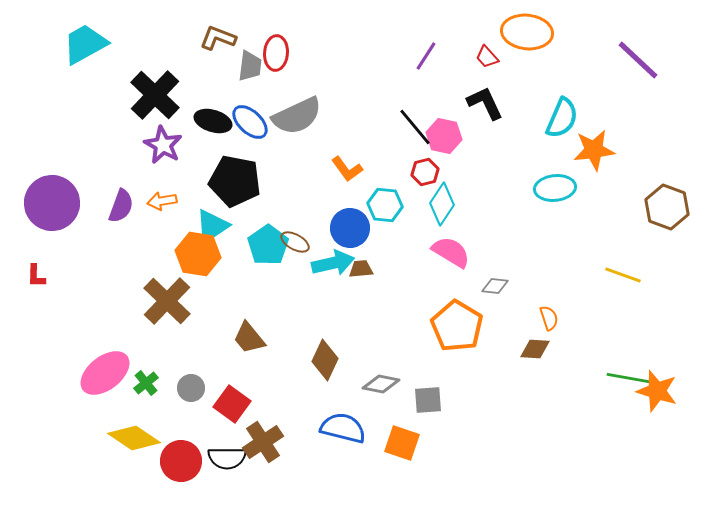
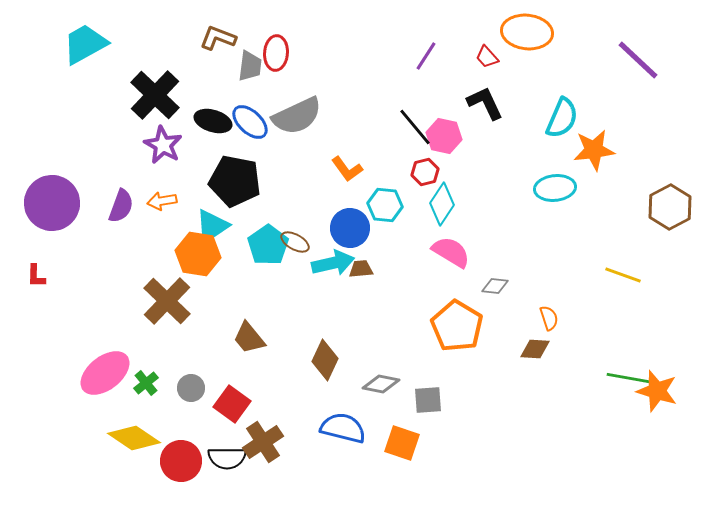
brown hexagon at (667, 207): moved 3 px right; rotated 12 degrees clockwise
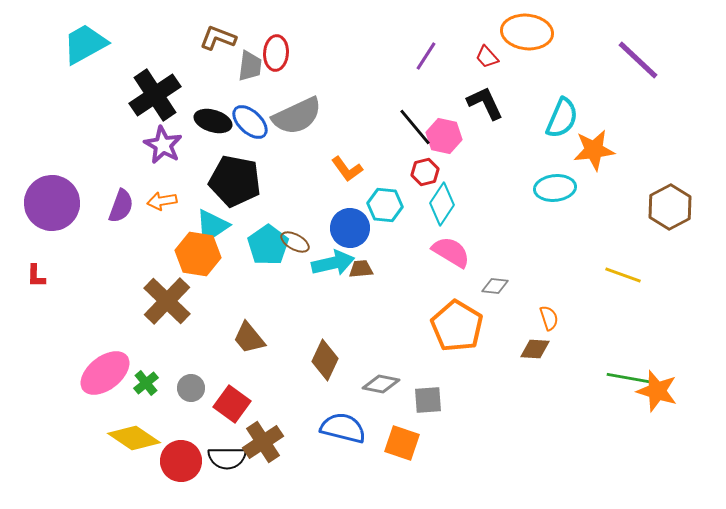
black cross at (155, 95): rotated 12 degrees clockwise
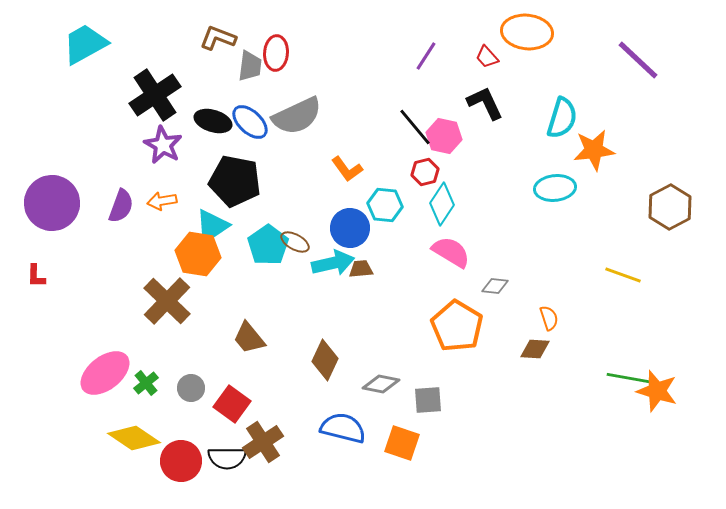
cyan semicircle at (562, 118): rotated 6 degrees counterclockwise
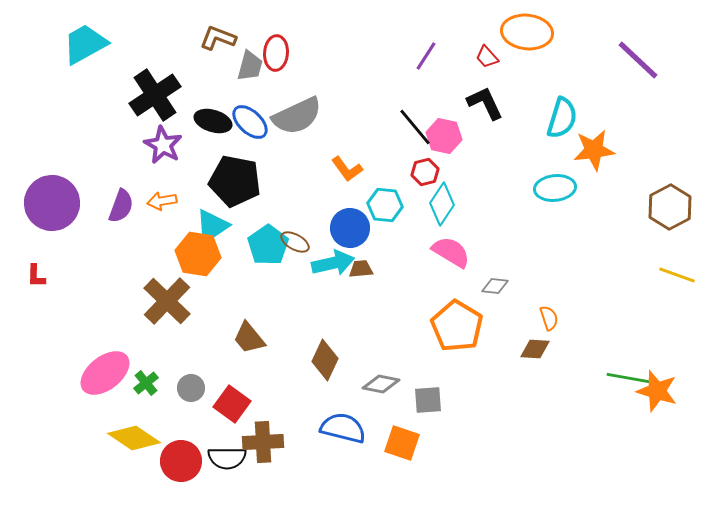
gray trapezoid at (250, 66): rotated 8 degrees clockwise
yellow line at (623, 275): moved 54 px right
brown cross at (263, 442): rotated 30 degrees clockwise
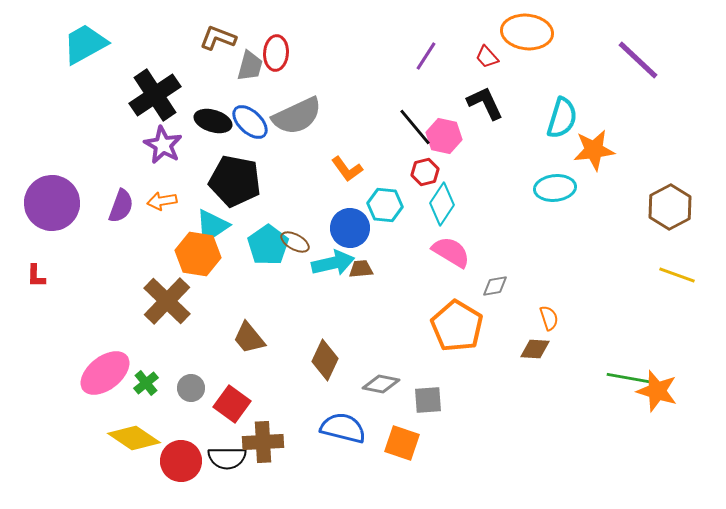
gray diamond at (495, 286): rotated 16 degrees counterclockwise
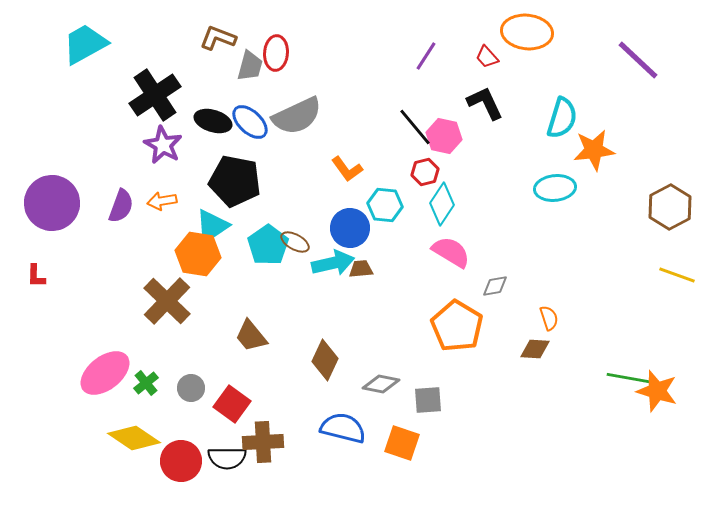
brown trapezoid at (249, 338): moved 2 px right, 2 px up
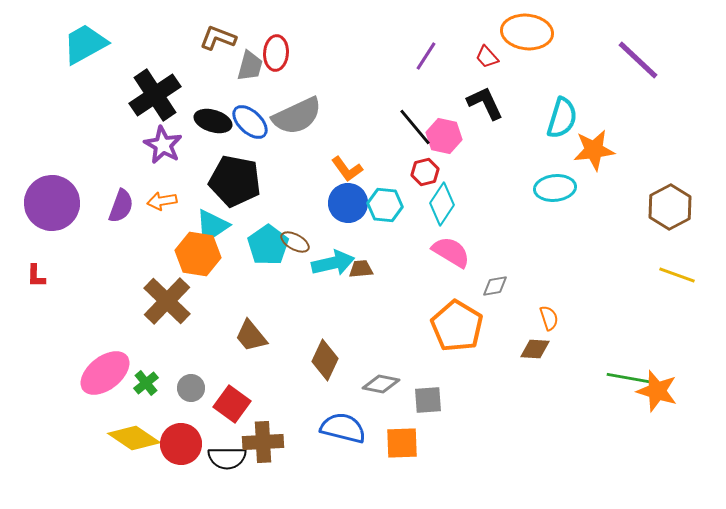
blue circle at (350, 228): moved 2 px left, 25 px up
orange square at (402, 443): rotated 21 degrees counterclockwise
red circle at (181, 461): moved 17 px up
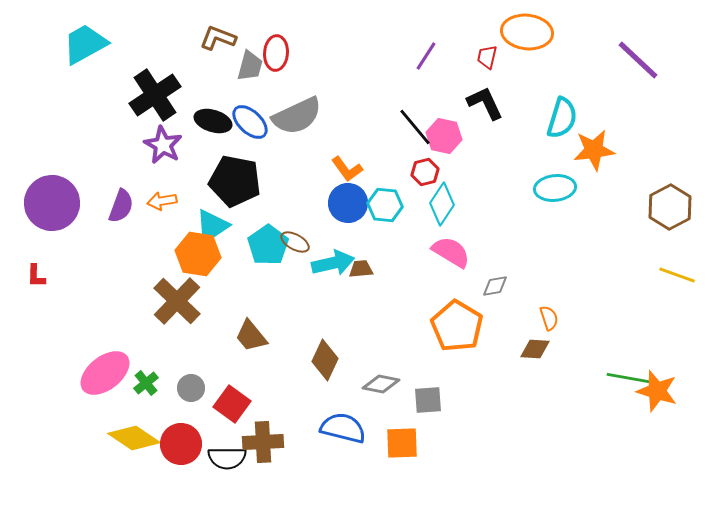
red trapezoid at (487, 57): rotated 55 degrees clockwise
brown cross at (167, 301): moved 10 px right
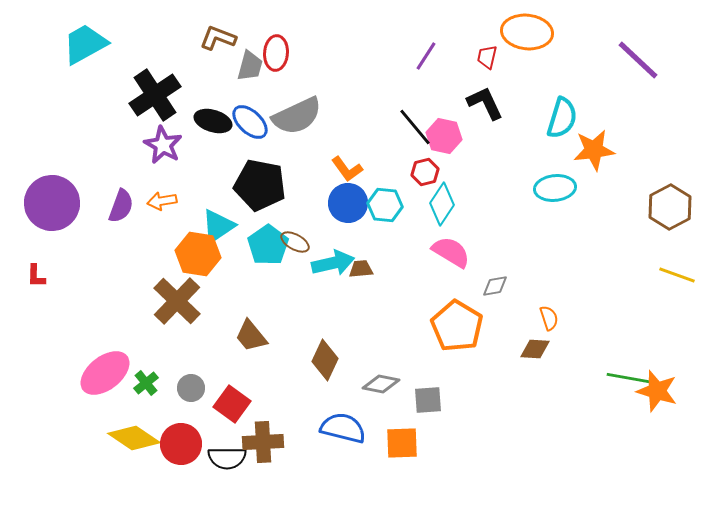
black pentagon at (235, 181): moved 25 px right, 4 px down
cyan triangle at (212, 226): moved 6 px right
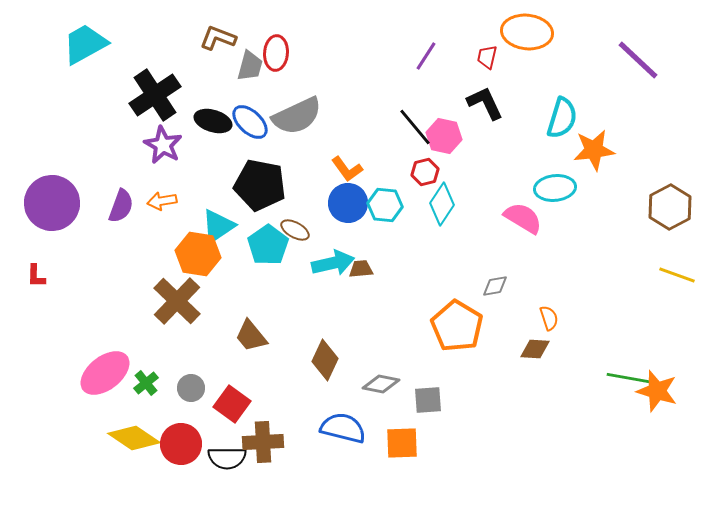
brown ellipse at (295, 242): moved 12 px up
pink semicircle at (451, 252): moved 72 px right, 34 px up
